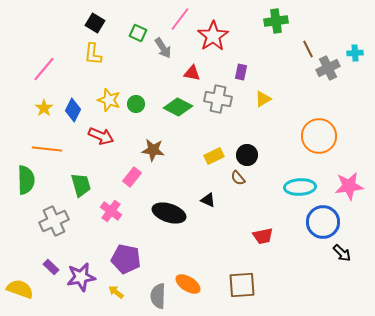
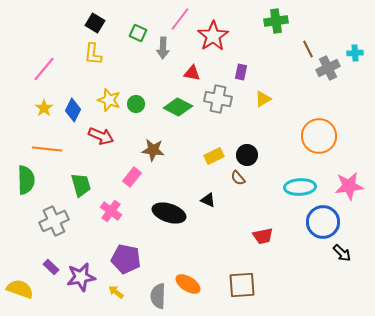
gray arrow at (163, 48): rotated 35 degrees clockwise
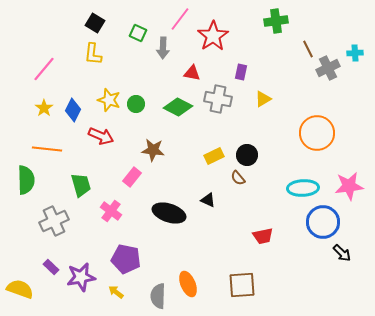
orange circle at (319, 136): moved 2 px left, 3 px up
cyan ellipse at (300, 187): moved 3 px right, 1 px down
orange ellipse at (188, 284): rotated 35 degrees clockwise
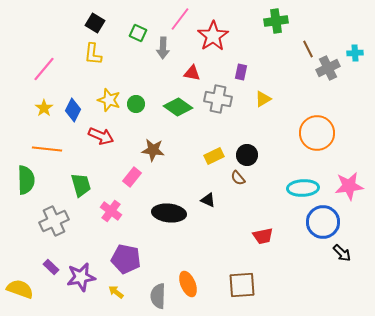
green diamond at (178, 107): rotated 8 degrees clockwise
black ellipse at (169, 213): rotated 12 degrees counterclockwise
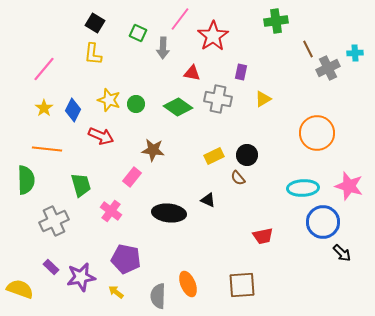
pink star at (349, 186): rotated 24 degrees clockwise
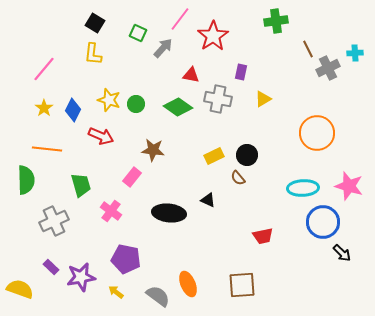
gray arrow at (163, 48): rotated 140 degrees counterclockwise
red triangle at (192, 73): moved 1 px left, 2 px down
gray semicircle at (158, 296): rotated 125 degrees clockwise
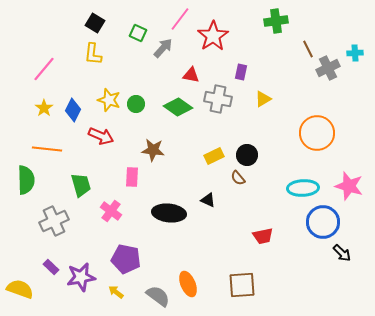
pink rectangle at (132, 177): rotated 36 degrees counterclockwise
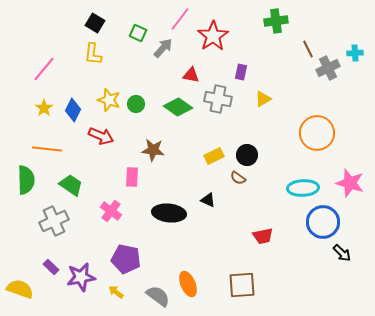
brown semicircle at (238, 178): rotated 14 degrees counterclockwise
green trapezoid at (81, 185): moved 10 px left; rotated 40 degrees counterclockwise
pink star at (349, 186): moved 1 px right, 3 px up
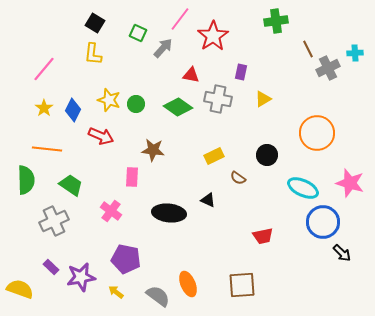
black circle at (247, 155): moved 20 px right
cyan ellipse at (303, 188): rotated 28 degrees clockwise
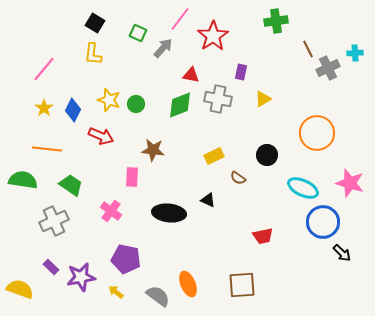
green diamond at (178, 107): moved 2 px right, 2 px up; rotated 56 degrees counterclockwise
green semicircle at (26, 180): moved 3 px left; rotated 80 degrees counterclockwise
